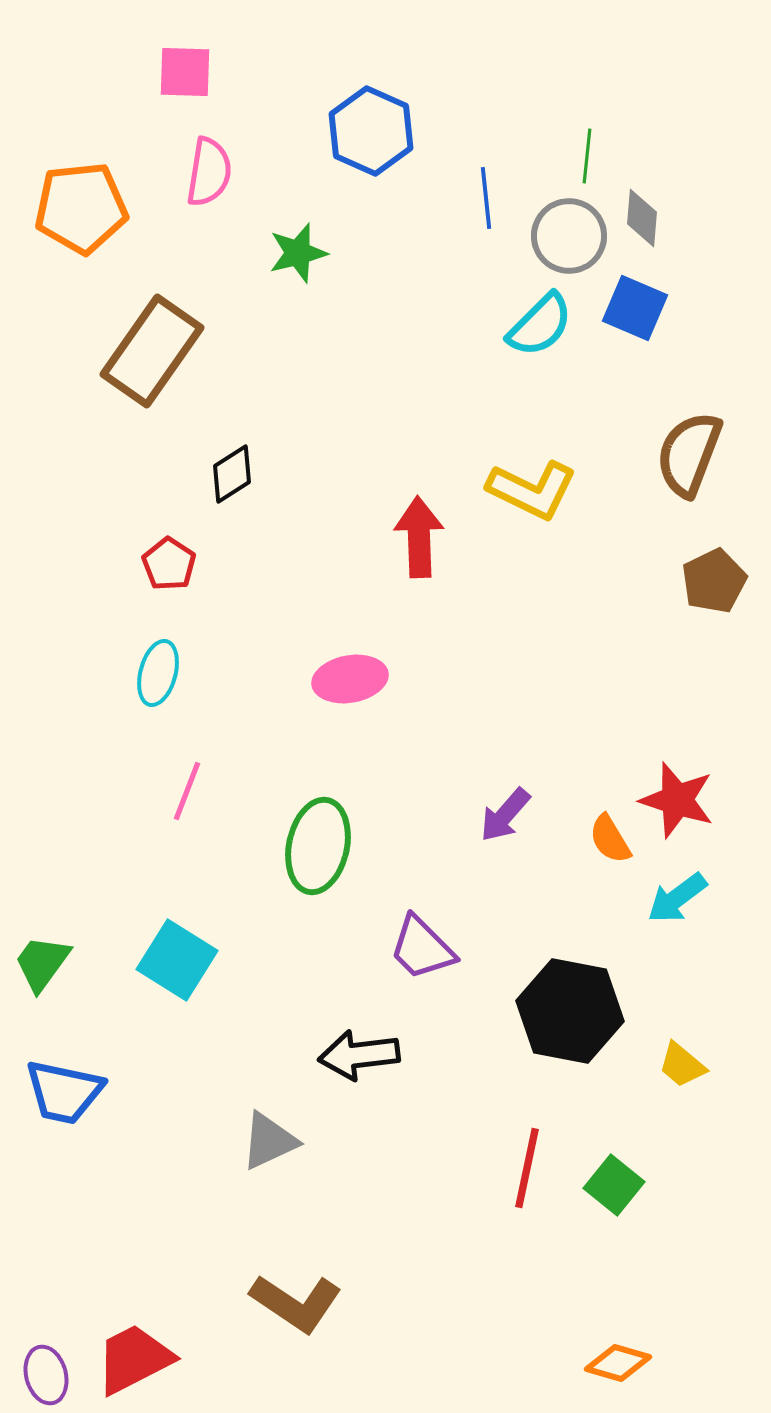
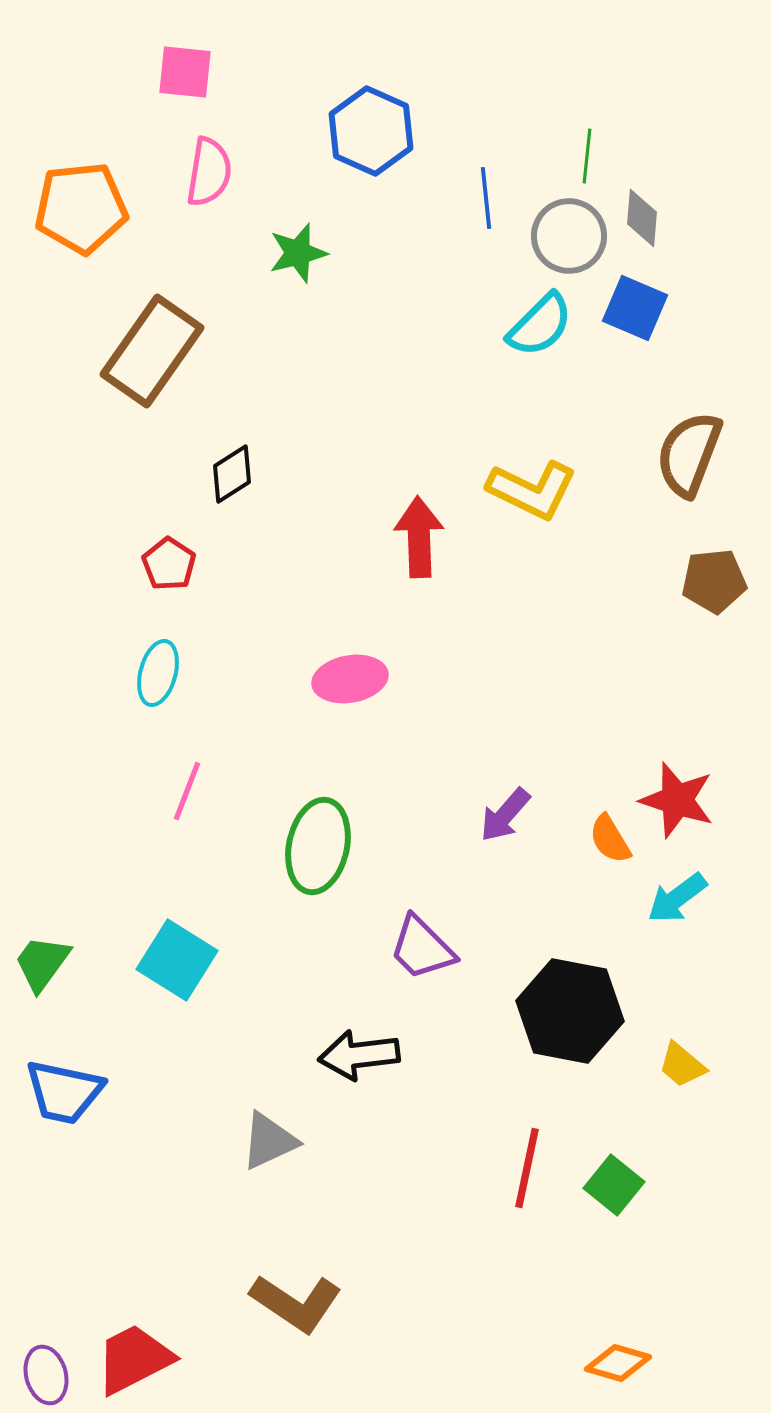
pink square: rotated 4 degrees clockwise
brown pentagon: rotated 20 degrees clockwise
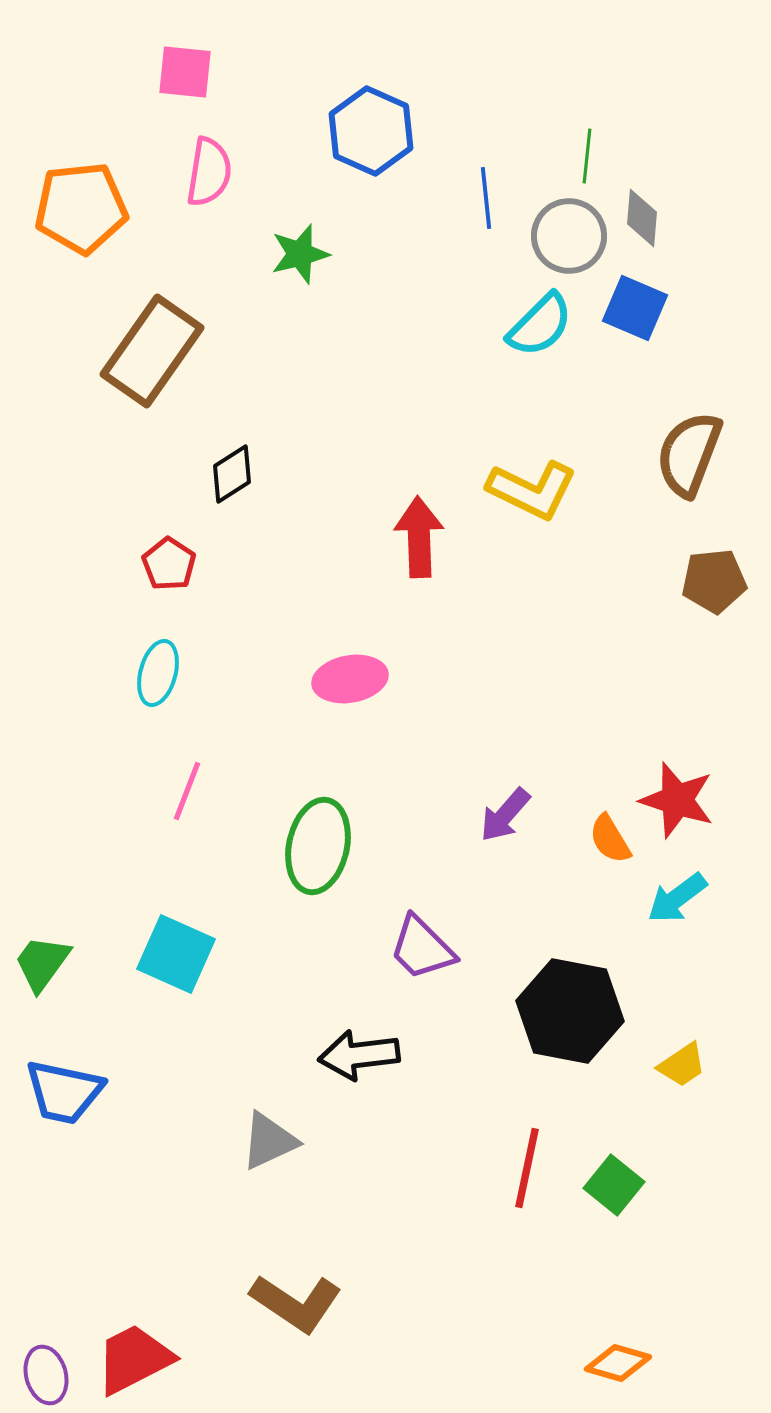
green star: moved 2 px right, 1 px down
cyan square: moved 1 px left, 6 px up; rotated 8 degrees counterclockwise
yellow trapezoid: rotated 74 degrees counterclockwise
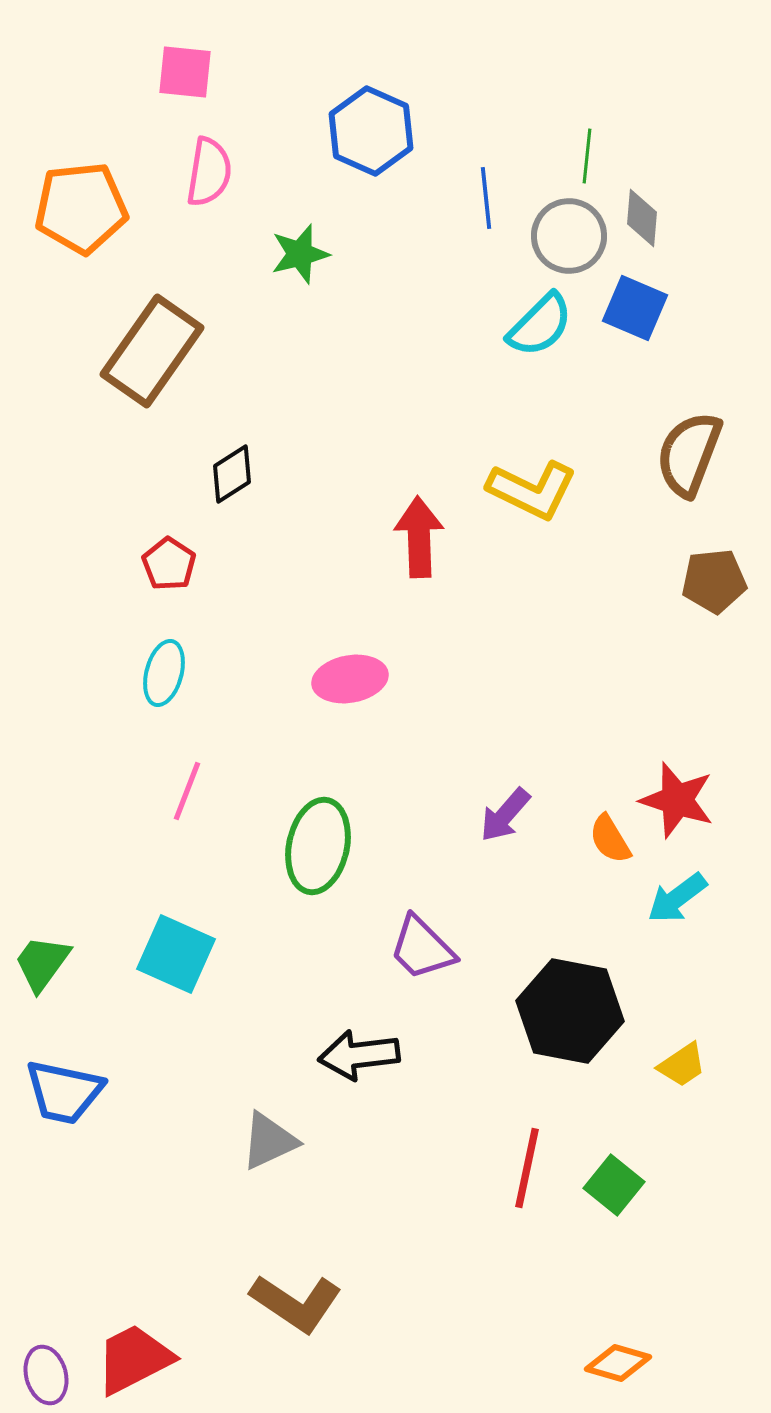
cyan ellipse: moved 6 px right
